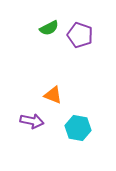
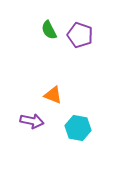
green semicircle: moved 2 px down; rotated 90 degrees clockwise
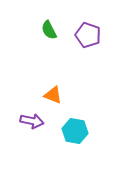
purple pentagon: moved 8 px right
cyan hexagon: moved 3 px left, 3 px down
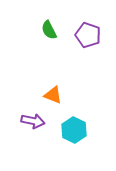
purple arrow: moved 1 px right
cyan hexagon: moved 1 px left, 1 px up; rotated 15 degrees clockwise
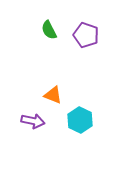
purple pentagon: moved 2 px left
cyan hexagon: moved 6 px right, 10 px up
